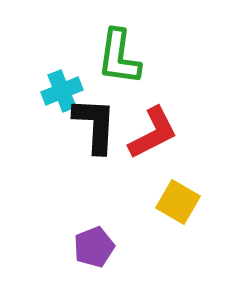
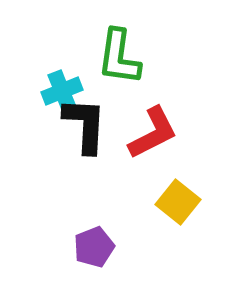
black L-shape: moved 10 px left
yellow square: rotated 9 degrees clockwise
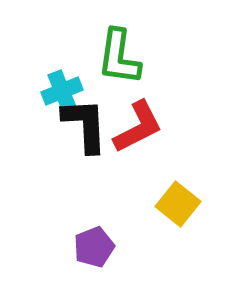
black L-shape: rotated 6 degrees counterclockwise
red L-shape: moved 15 px left, 6 px up
yellow square: moved 2 px down
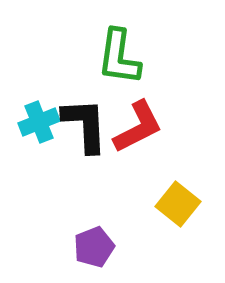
cyan cross: moved 23 px left, 31 px down
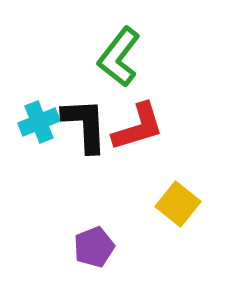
green L-shape: rotated 30 degrees clockwise
red L-shape: rotated 10 degrees clockwise
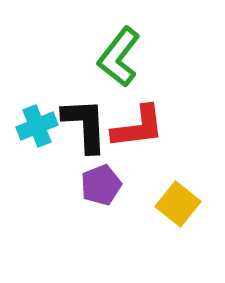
cyan cross: moved 2 px left, 4 px down
red L-shape: rotated 10 degrees clockwise
purple pentagon: moved 7 px right, 62 px up
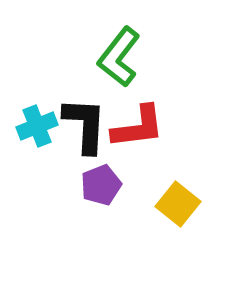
black L-shape: rotated 6 degrees clockwise
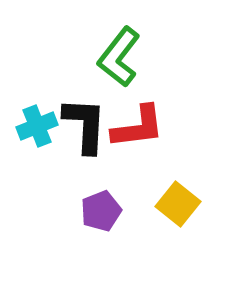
purple pentagon: moved 26 px down
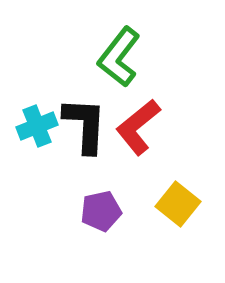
red L-shape: rotated 148 degrees clockwise
purple pentagon: rotated 9 degrees clockwise
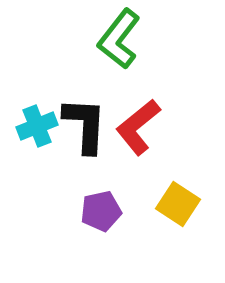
green L-shape: moved 18 px up
yellow square: rotated 6 degrees counterclockwise
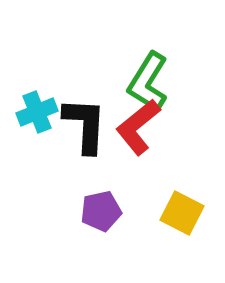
green L-shape: moved 29 px right, 43 px down; rotated 6 degrees counterclockwise
cyan cross: moved 14 px up
yellow square: moved 4 px right, 9 px down; rotated 6 degrees counterclockwise
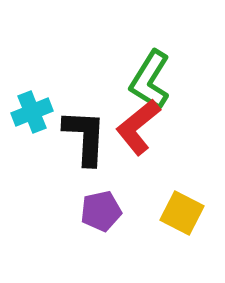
green L-shape: moved 2 px right, 2 px up
cyan cross: moved 5 px left
black L-shape: moved 12 px down
